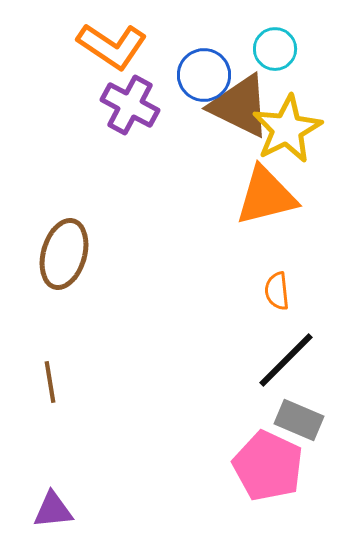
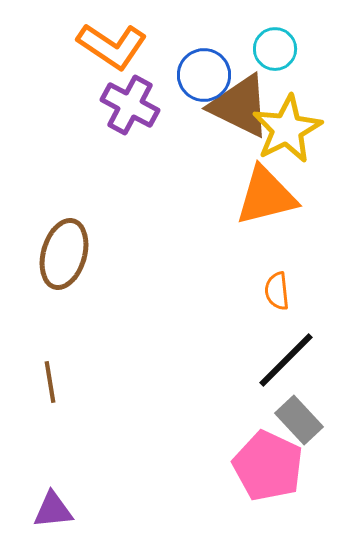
gray rectangle: rotated 24 degrees clockwise
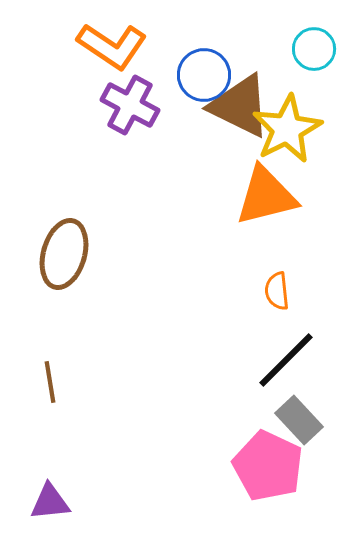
cyan circle: moved 39 px right
purple triangle: moved 3 px left, 8 px up
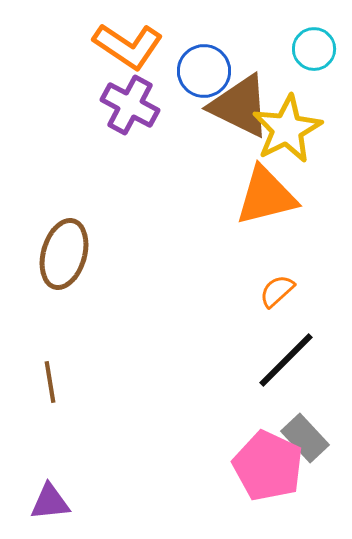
orange L-shape: moved 16 px right
blue circle: moved 4 px up
orange semicircle: rotated 54 degrees clockwise
gray rectangle: moved 6 px right, 18 px down
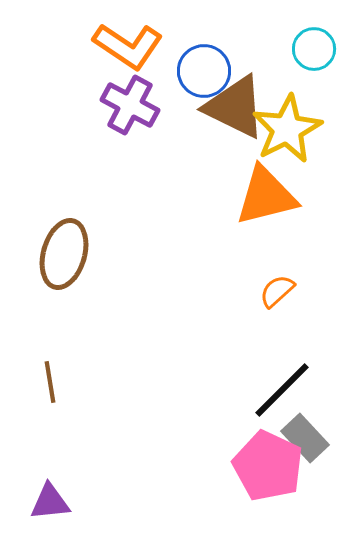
brown triangle: moved 5 px left, 1 px down
black line: moved 4 px left, 30 px down
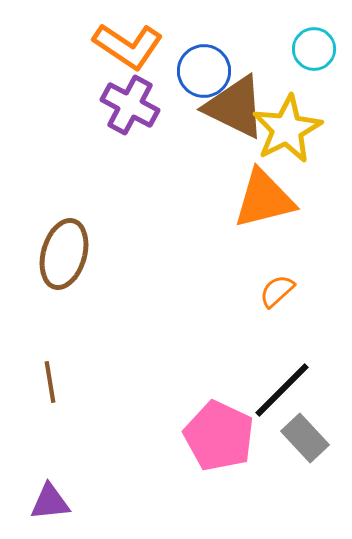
orange triangle: moved 2 px left, 3 px down
pink pentagon: moved 49 px left, 30 px up
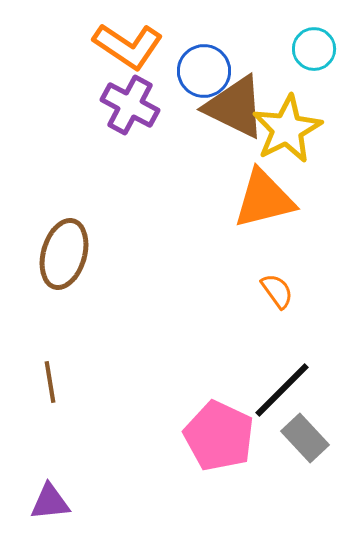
orange semicircle: rotated 96 degrees clockwise
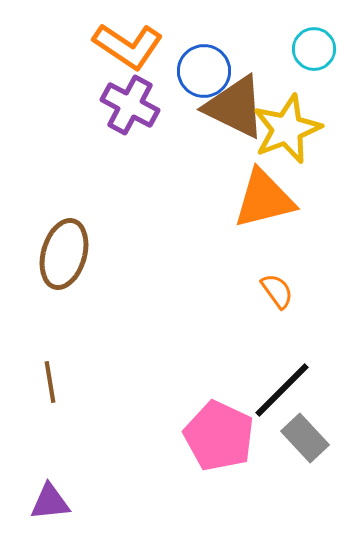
yellow star: rotated 6 degrees clockwise
